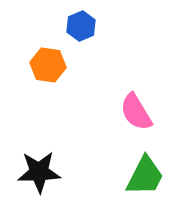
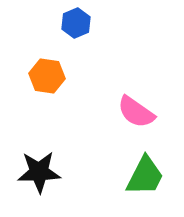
blue hexagon: moved 5 px left, 3 px up
orange hexagon: moved 1 px left, 11 px down
pink semicircle: rotated 24 degrees counterclockwise
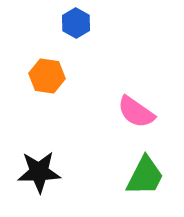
blue hexagon: rotated 8 degrees counterclockwise
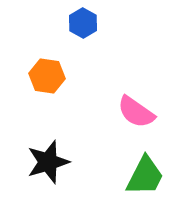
blue hexagon: moved 7 px right
black star: moved 9 px right, 10 px up; rotated 15 degrees counterclockwise
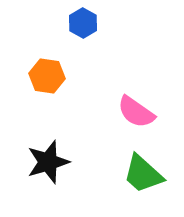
green trapezoid: moved 2 px left, 2 px up; rotated 105 degrees clockwise
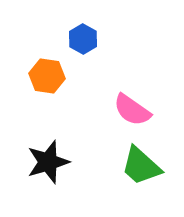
blue hexagon: moved 16 px down
pink semicircle: moved 4 px left, 2 px up
green trapezoid: moved 2 px left, 8 px up
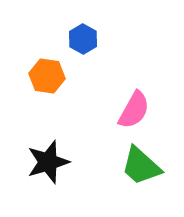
pink semicircle: moved 2 px right; rotated 96 degrees counterclockwise
